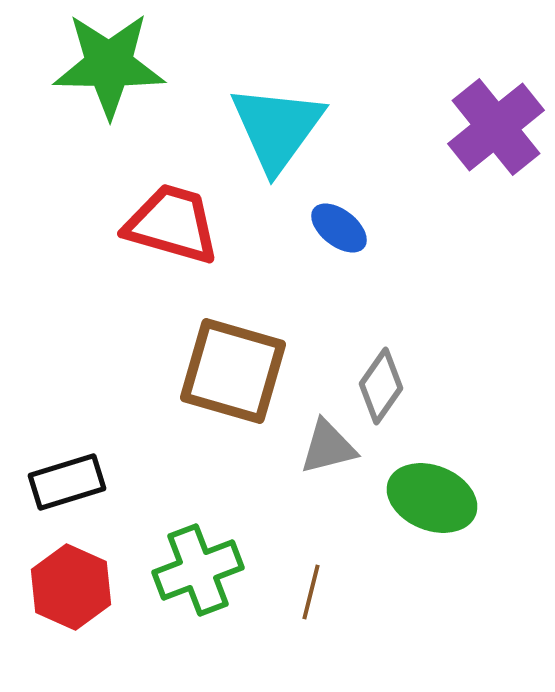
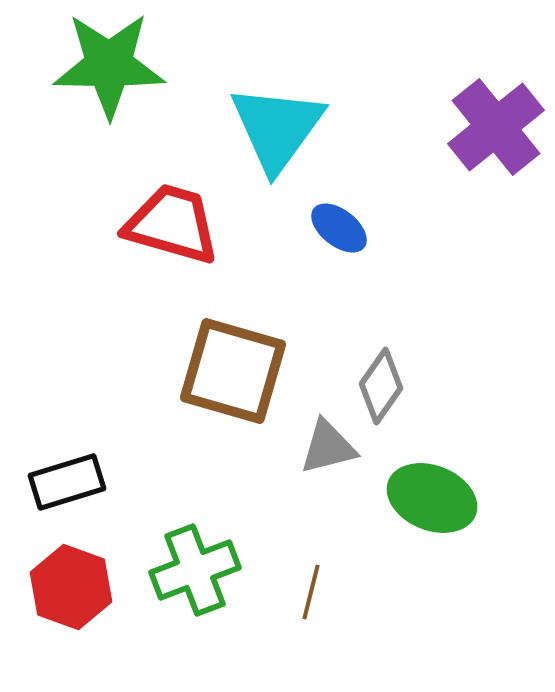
green cross: moved 3 px left
red hexagon: rotated 4 degrees counterclockwise
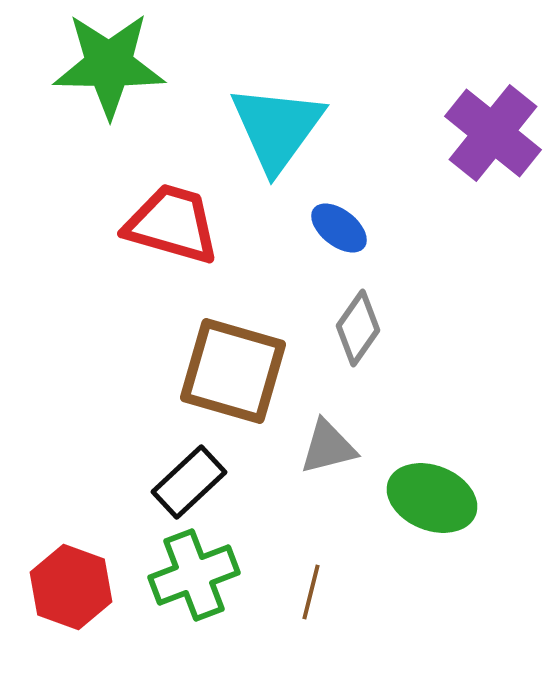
purple cross: moved 3 px left, 6 px down; rotated 12 degrees counterclockwise
gray diamond: moved 23 px left, 58 px up
black rectangle: moved 122 px right; rotated 26 degrees counterclockwise
green cross: moved 1 px left, 5 px down
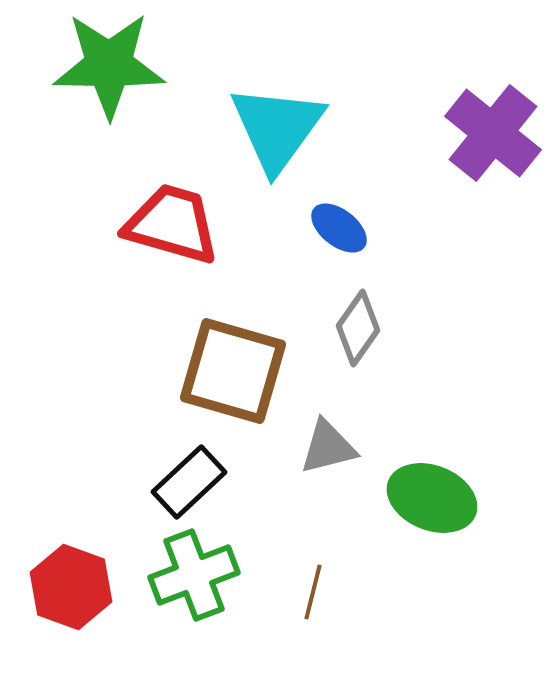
brown line: moved 2 px right
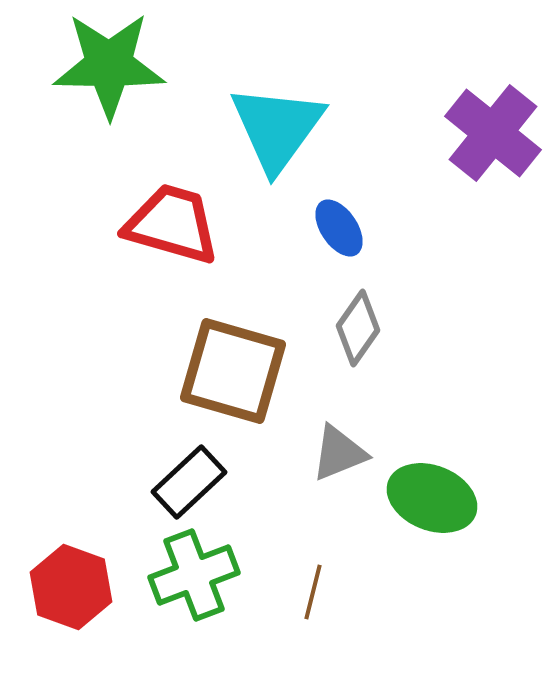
blue ellipse: rotated 18 degrees clockwise
gray triangle: moved 11 px right, 6 px down; rotated 8 degrees counterclockwise
